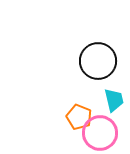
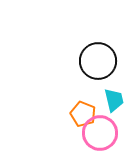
orange pentagon: moved 4 px right, 3 px up
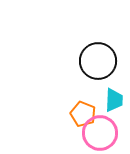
cyan trapezoid: rotated 15 degrees clockwise
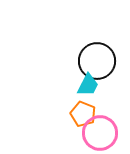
black circle: moved 1 px left
cyan trapezoid: moved 26 px left, 15 px up; rotated 25 degrees clockwise
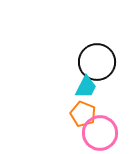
black circle: moved 1 px down
cyan trapezoid: moved 2 px left, 2 px down
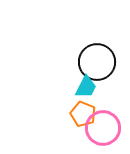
pink circle: moved 3 px right, 5 px up
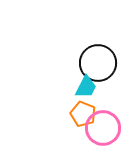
black circle: moved 1 px right, 1 px down
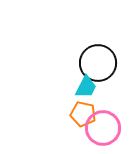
orange pentagon: rotated 10 degrees counterclockwise
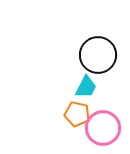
black circle: moved 8 px up
orange pentagon: moved 6 px left
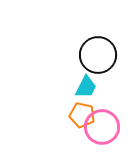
orange pentagon: moved 5 px right, 1 px down
pink circle: moved 1 px left, 1 px up
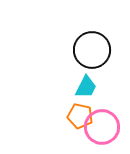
black circle: moved 6 px left, 5 px up
orange pentagon: moved 2 px left, 1 px down
